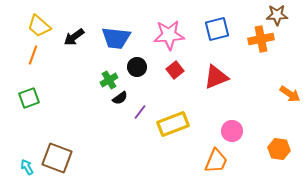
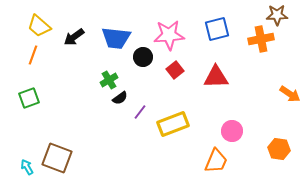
black circle: moved 6 px right, 10 px up
red triangle: rotated 20 degrees clockwise
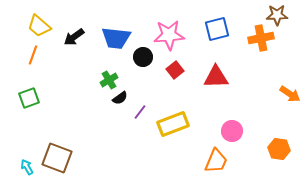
orange cross: moved 1 px up
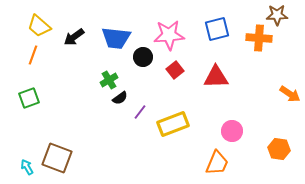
orange cross: moved 2 px left; rotated 15 degrees clockwise
orange trapezoid: moved 1 px right, 2 px down
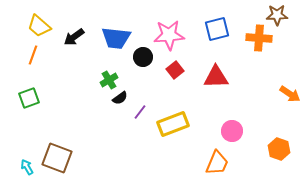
orange hexagon: rotated 10 degrees clockwise
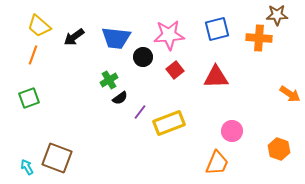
yellow rectangle: moved 4 px left, 1 px up
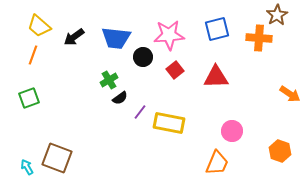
brown star: rotated 30 degrees counterclockwise
yellow rectangle: rotated 32 degrees clockwise
orange hexagon: moved 1 px right, 2 px down
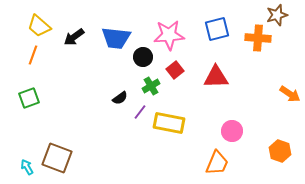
brown star: rotated 15 degrees clockwise
orange cross: moved 1 px left
green cross: moved 42 px right, 6 px down
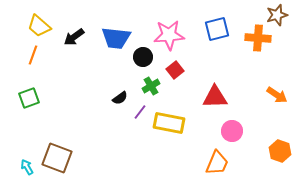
red triangle: moved 1 px left, 20 px down
orange arrow: moved 13 px left, 1 px down
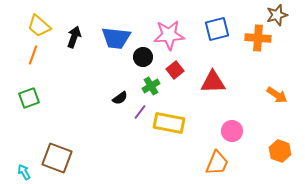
black arrow: rotated 145 degrees clockwise
red triangle: moved 2 px left, 15 px up
cyan arrow: moved 3 px left, 5 px down
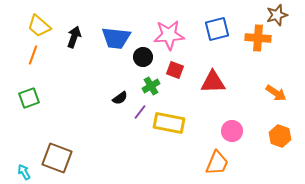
red square: rotated 30 degrees counterclockwise
orange arrow: moved 1 px left, 2 px up
orange hexagon: moved 15 px up
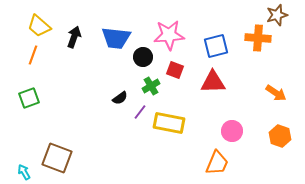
blue square: moved 1 px left, 17 px down
